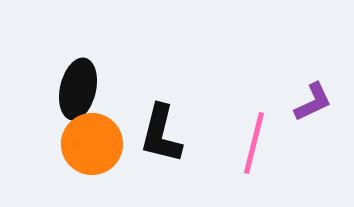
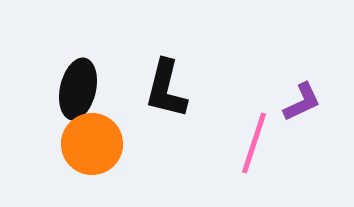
purple L-shape: moved 11 px left
black L-shape: moved 5 px right, 45 px up
pink line: rotated 4 degrees clockwise
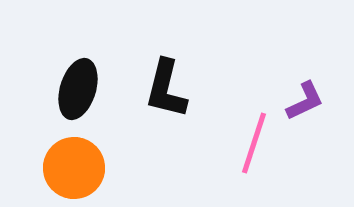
black ellipse: rotated 4 degrees clockwise
purple L-shape: moved 3 px right, 1 px up
orange circle: moved 18 px left, 24 px down
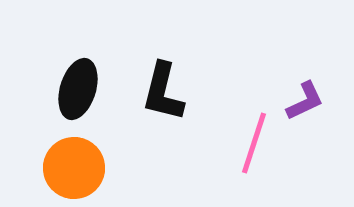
black L-shape: moved 3 px left, 3 px down
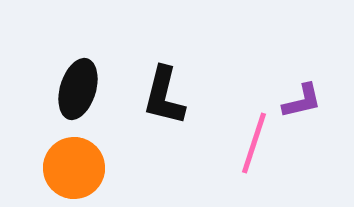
black L-shape: moved 1 px right, 4 px down
purple L-shape: moved 3 px left; rotated 12 degrees clockwise
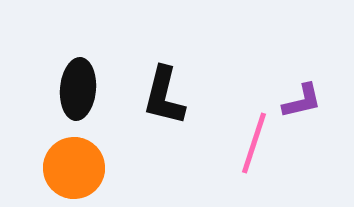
black ellipse: rotated 12 degrees counterclockwise
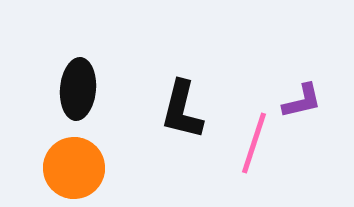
black L-shape: moved 18 px right, 14 px down
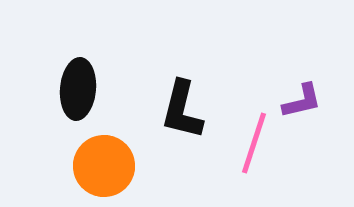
orange circle: moved 30 px right, 2 px up
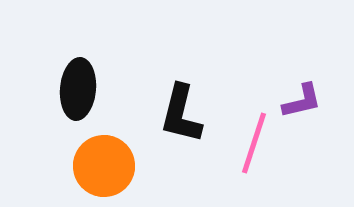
black L-shape: moved 1 px left, 4 px down
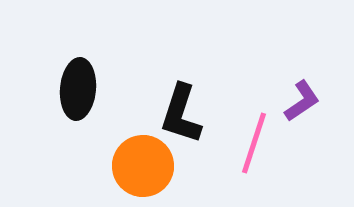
purple L-shape: rotated 21 degrees counterclockwise
black L-shape: rotated 4 degrees clockwise
orange circle: moved 39 px right
